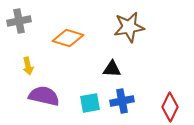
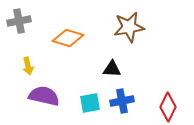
red diamond: moved 2 px left
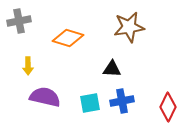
yellow arrow: rotated 12 degrees clockwise
purple semicircle: moved 1 px right, 1 px down
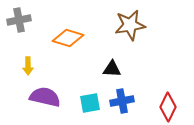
gray cross: moved 1 px up
brown star: moved 1 px right, 2 px up
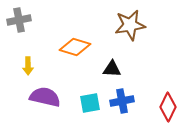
orange diamond: moved 7 px right, 9 px down
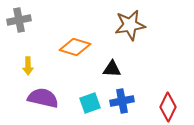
purple semicircle: moved 2 px left, 1 px down
cyan square: rotated 10 degrees counterclockwise
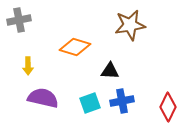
black triangle: moved 2 px left, 2 px down
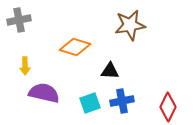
yellow arrow: moved 3 px left
purple semicircle: moved 1 px right, 5 px up
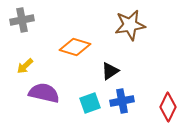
gray cross: moved 3 px right
yellow arrow: rotated 48 degrees clockwise
black triangle: rotated 36 degrees counterclockwise
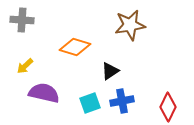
gray cross: rotated 15 degrees clockwise
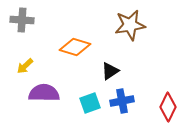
purple semicircle: rotated 12 degrees counterclockwise
